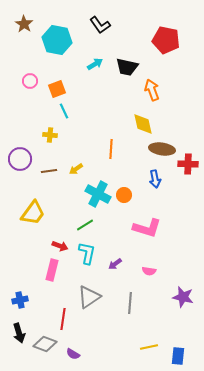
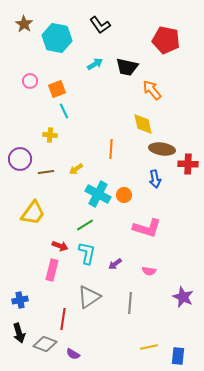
cyan hexagon: moved 2 px up
orange arrow: rotated 20 degrees counterclockwise
brown line: moved 3 px left, 1 px down
purple star: rotated 10 degrees clockwise
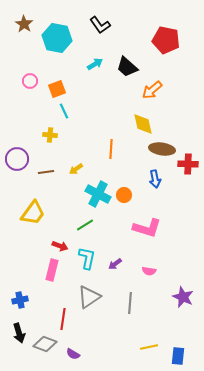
black trapezoid: rotated 30 degrees clockwise
orange arrow: rotated 90 degrees counterclockwise
purple circle: moved 3 px left
cyan L-shape: moved 5 px down
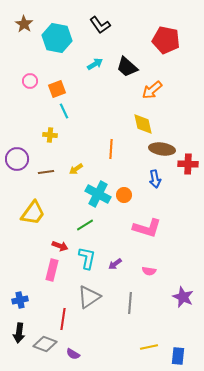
black arrow: rotated 24 degrees clockwise
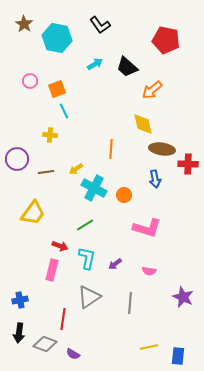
cyan cross: moved 4 px left, 6 px up
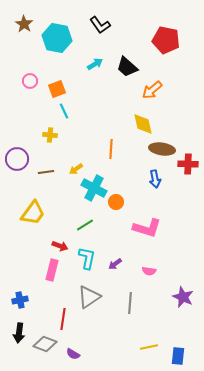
orange circle: moved 8 px left, 7 px down
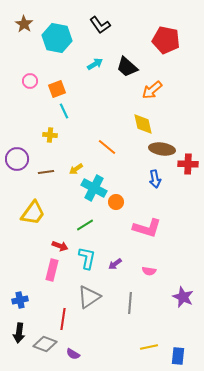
orange line: moved 4 px left, 2 px up; rotated 54 degrees counterclockwise
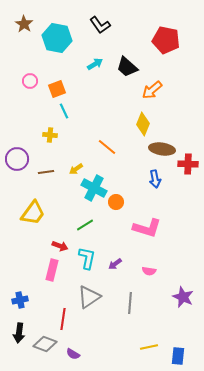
yellow diamond: rotated 35 degrees clockwise
